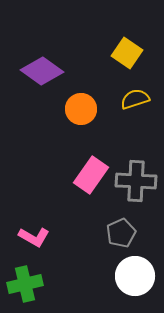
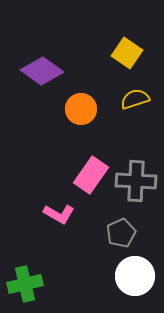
pink L-shape: moved 25 px right, 23 px up
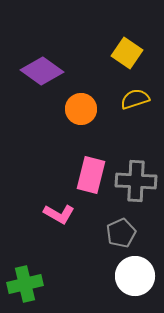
pink rectangle: rotated 21 degrees counterclockwise
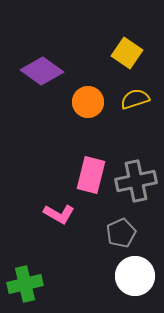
orange circle: moved 7 px right, 7 px up
gray cross: rotated 15 degrees counterclockwise
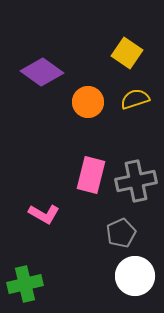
purple diamond: moved 1 px down
pink L-shape: moved 15 px left
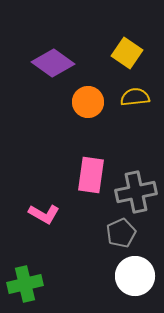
purple diamond: moved 11 px right, 9 px up
yellow semicircle: moved 2 px up; rotated 12 degrees clockwise
pink rectangle: rotated 6 degrees counterclockwise
gray cross: moved 11 px down
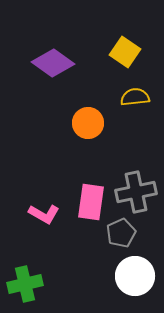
yellow square: moved 2 px left, 1 px up
orange circle: moved 21 px down
pink rectangle: moved 27 px down
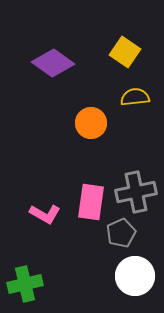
orange circle: moved 3 px right
pink L-shape: moved 1 px right
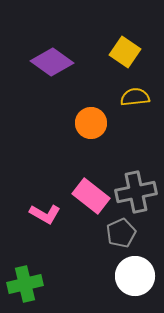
purple diamond: moved 1 px left, 1 px up
pink rectangle: moved 6 px up; rotated 60 degrees counterclockwise
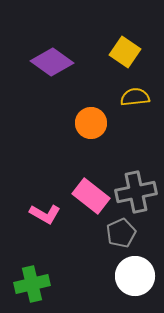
green cross: moved 7 px right
